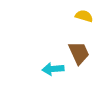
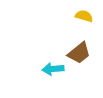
brown trapezoid: rotated 75 degrees clockwise
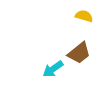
cyan arrow: rotated 30 degrees counterclockwise
